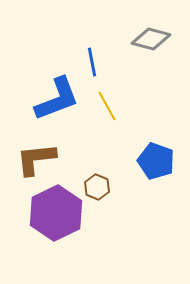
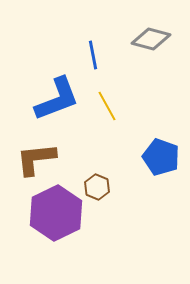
blue line: moved 1 px right, 7 px up
blue pentagon: moved 5 px right, 4 px up
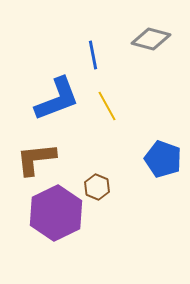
blue pentagon: moved 2 px right, 2 px down
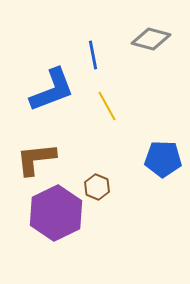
blue L-shape: moved 5 px left, 9 px up
blue pentagon: rotated 18 degrees counterclockwise
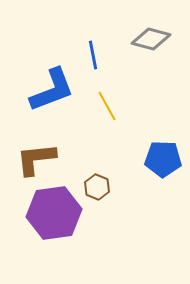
purple hexagon: moved 2 px left; rotated 18 degrees clockwise
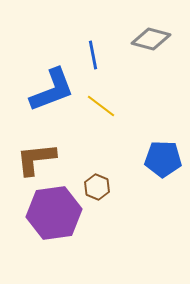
yellow line: moved 6 px left; rotated 24 degrees counterclockwise
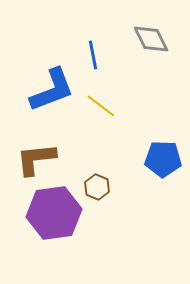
gray diamond: rotated 48 degrees clockwise
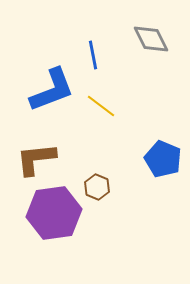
blue pentagon: rotated 21 degrees clockwise
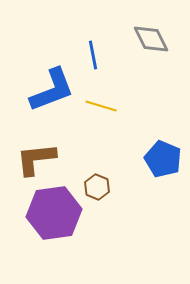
yellow line: rotated 20 degrees counterclockwise
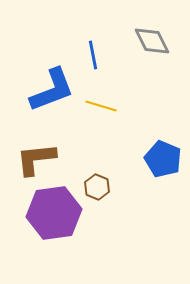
gray diamond: moved 1 px right, 2 px down
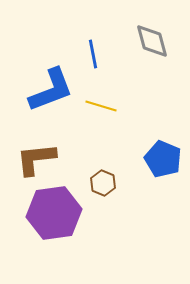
gray diamond: rotated 12 degrees clockwise
blue line: moved 1 px up
blue L-shape: moved 1 px left
brown hexagon: moved 6 px right, 4 px up
